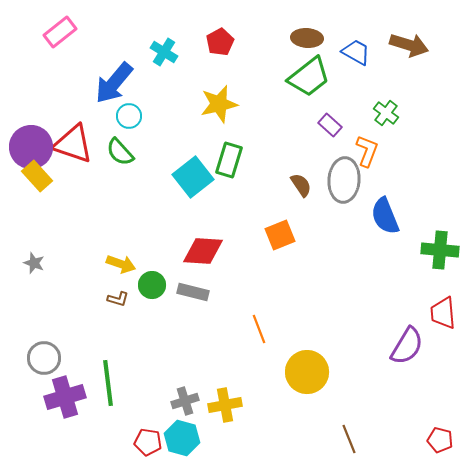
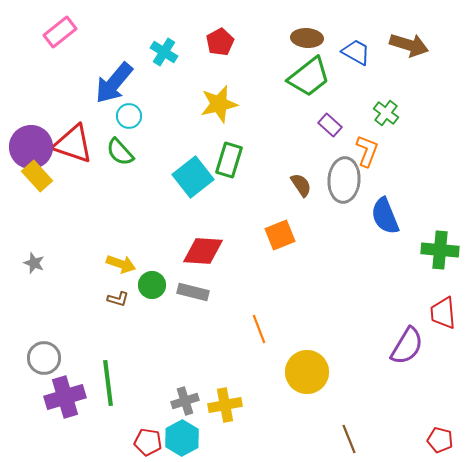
cyan hexagon at (182, 438): rotated 16 degrees clockwise
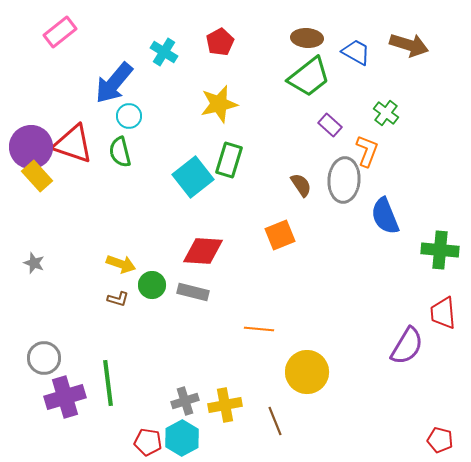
green semicircle at (120, 152): rotated 28 degrees clockwise
orange line at (259, 329): rotated 64 degrees counterclockwise
brown line at (349, 439): moved 74 px left, 18 px up
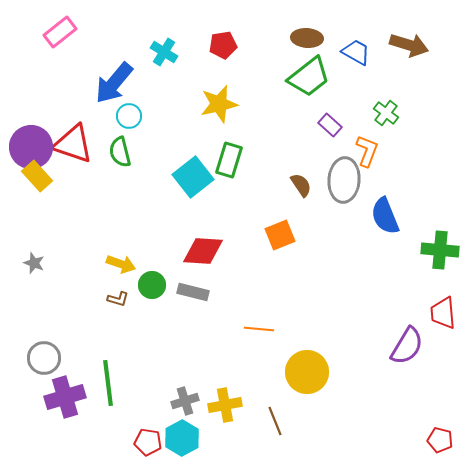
red pentagon at (220, 42): moved 3 px right, 3 px down; rotated 20 degrees clockwise
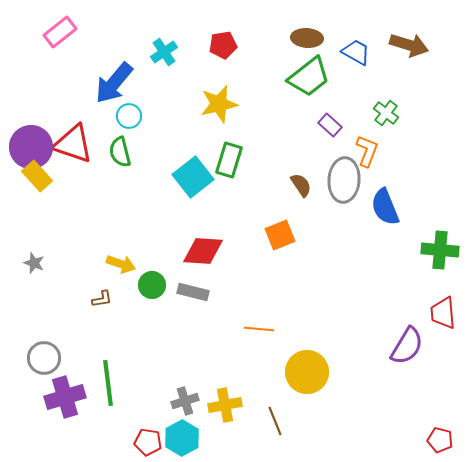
cyan cross at (164, 52): rotated 24 degrees clockwise
blue semicircle at (385, 216): moved 9 px up
brown L-shape at (118, 299): moved 16 px left; rotated 25 degrees counterclockwise
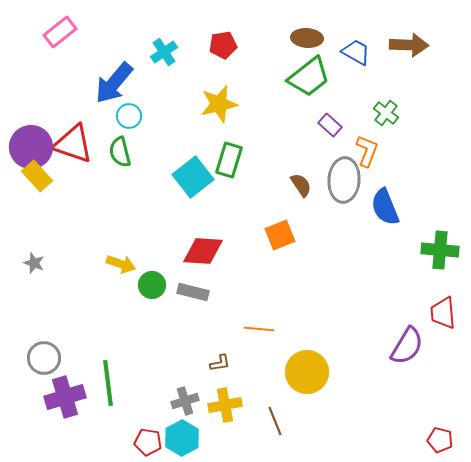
brown arrow at (409, 45): rotated 15 degrees counterclockwise
brown L-shape at (102, 299): moved 118 px right, 64 px down
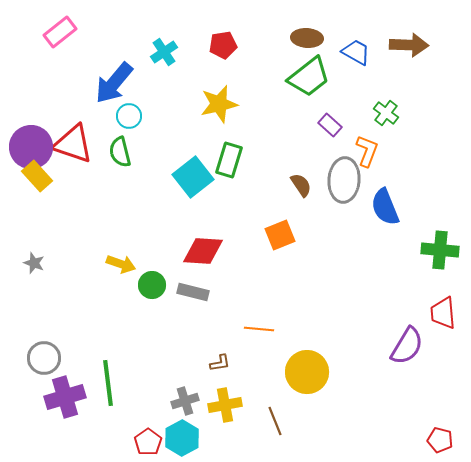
red pentagon at (148, 442): rotated 28 degrees clockwise
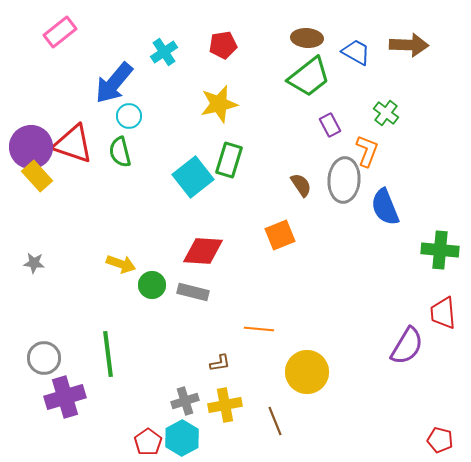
purple rectangle at (330, 125): rotated 20 degrees clockwise
gray star at (34, 263): rotated 15 degrees counterclockwise
green line at (108, 383): moved 29 px up
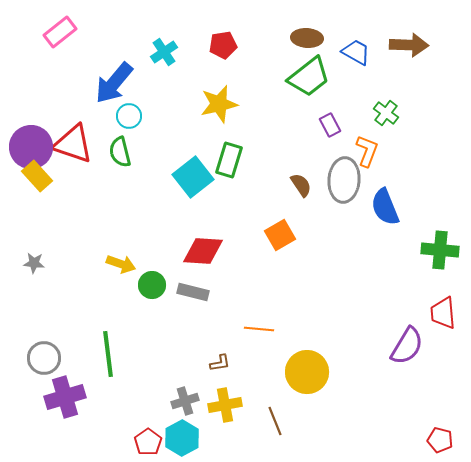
orange square at (280, 235): rotated 8 degrees counterclockwise
